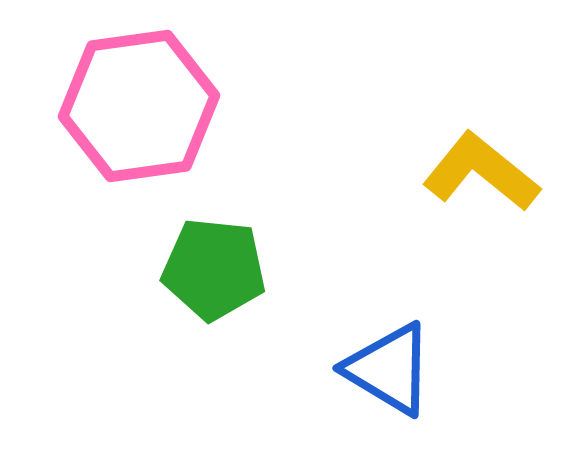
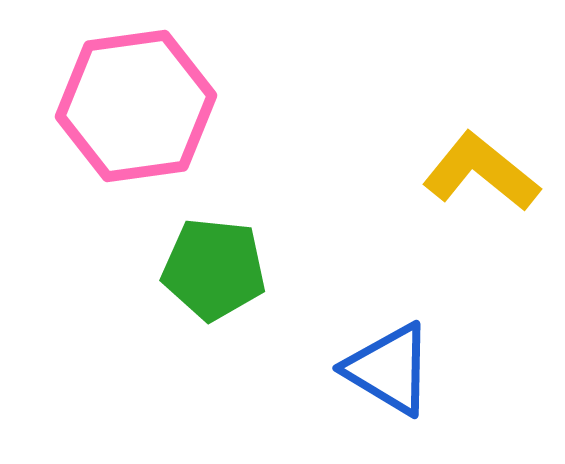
pink hexagon: moved 3 px left
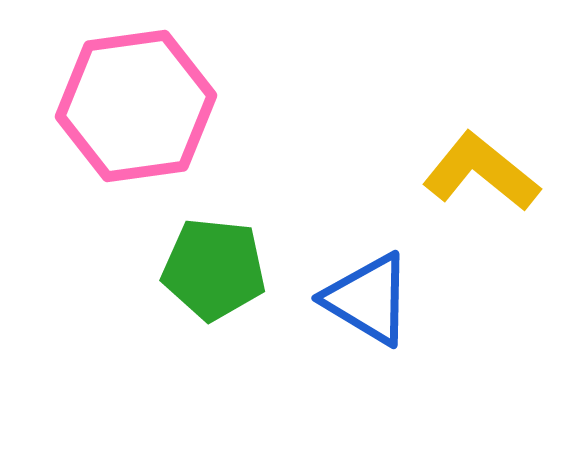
blue triangle: moved 21 px left, 70 px up
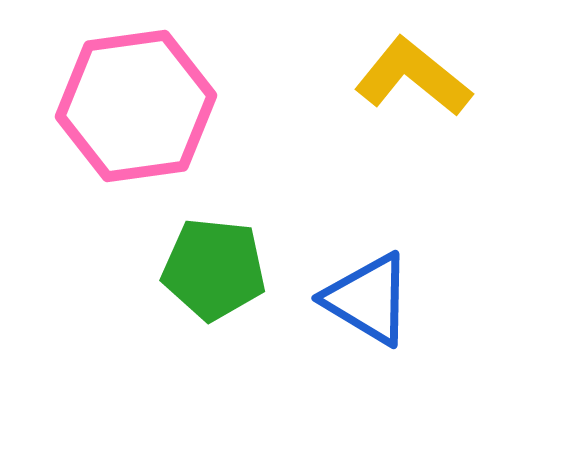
yellow L-shape: moved 68 px left, 95 px up
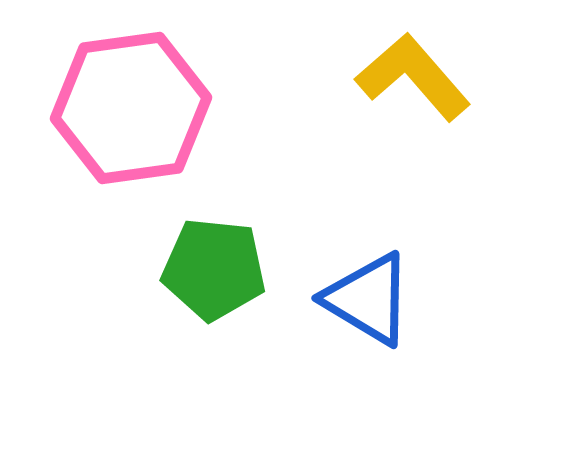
yellow L-shape: rotated 10 degrees clockwise
pink hexagon: moved 5 px left, 2 px down
